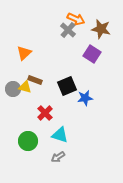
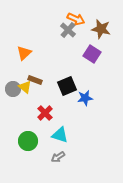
yellow triangle: rotated 24 degrees clockwise
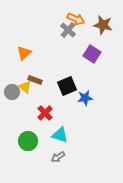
brown star: moved 2 px right, 4 px up
gray circle: moved 1 px left, 3 px down
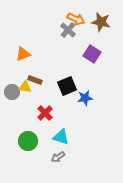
brown star: moved 2 px left, 3 px up
orange triangle: moved 1 px left, 1 px down; rotated 21 degrees clockwise
yellow triangle: rotated 32 degrees counterclockwise
cyan triangle: moved 1 px right, 2 px down
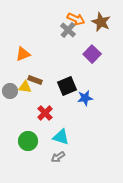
brown star: rotated 12 degrees clockwise
purple square: rotated 12 degrees clockwise
gray circle: moved 2 px left, 1 px up
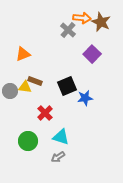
orange arrow: moved 6 px right, 1 px up; rotated 18 degrees counterclockwise
brown rectangle: moved 1 px down
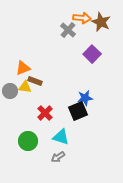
orange triangle: moved 14 px down
black square: moved 11 px right, 25 px down
